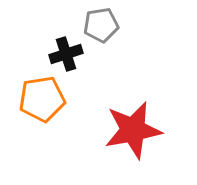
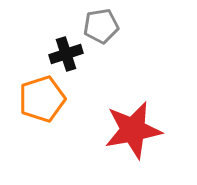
gray pentagon: moved 1 px down
orange pentagon: rotated 9 degrees counterclockwise
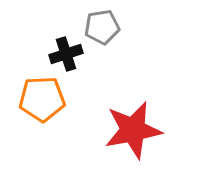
gray pentagon: moved 1 px right, 1 px down
orange pentagon: rotated 15 degrees clockwise
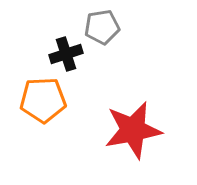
orange pentagon: moved 1 px right, 1 px down
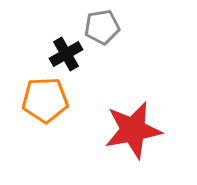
black cross: rotated 12 degrees counterclockwise
orange pentagon: moved 2 px right
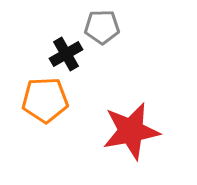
gray pentagon: rotated 8 degrees clockwise
red star: moved 2 px left, 1 px down
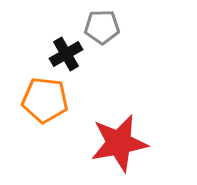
orange pentagon: rotated 9 degrees clockwise
red star: moved 12 px left, 12 px down
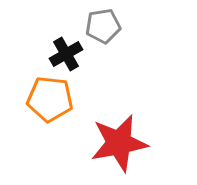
gray pentagon: moved 1 px right, 1 px up; rotated 8 degrees counterclockwise
orange pentagon: moved 5 px right, 1 px up
